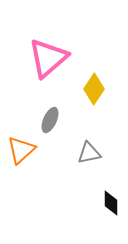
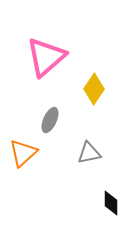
pink triangle: moved 2 px left, 1 px up
orange triangle: moved 2 px right, 3 px down
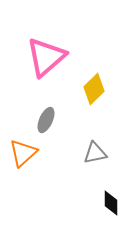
yellow diamond: rotated 12 degrees clockwise
gray ellipse: moved 4 px left
gray triangle: moved 6 px right
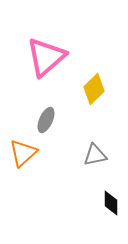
gray triangle: moved 2 px down
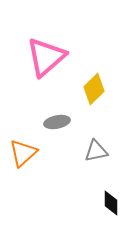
gray ellipse: moved 11 px right, 2 px down; rotated 55 degrees clockwise
gray triangle: moved 1 px right, 4 px up
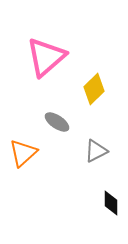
gray ellipse: rotated 45 degrees clockwise
gray triangle: rotated 15 degrees counterclockwise
